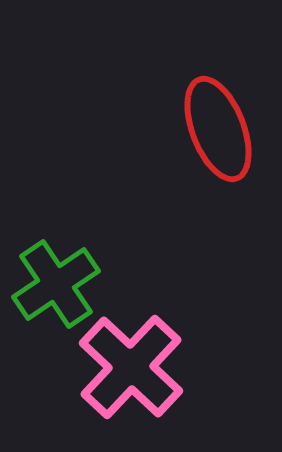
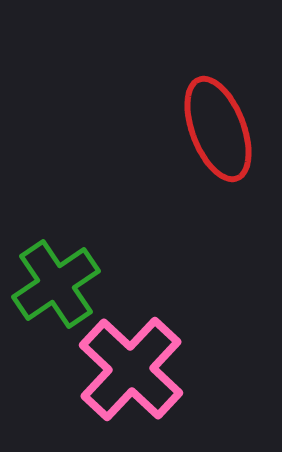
pink cross: moved 2 px down
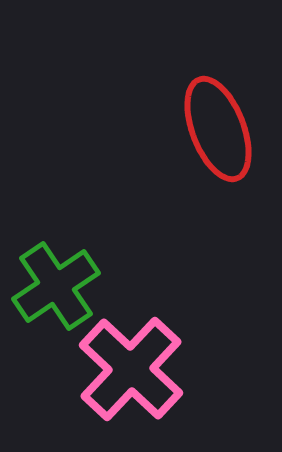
green cross: moved 2 px down
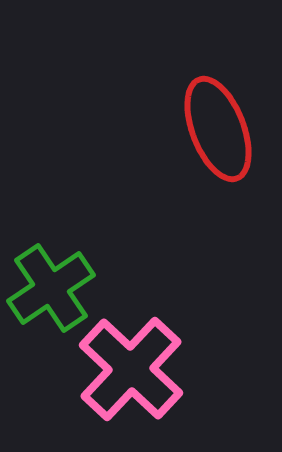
green cross: moved 5 px left, 2 px down
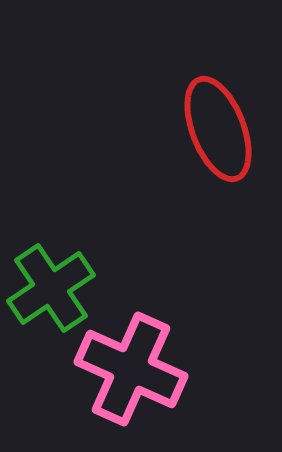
pink cross: rotated 19 degrees counterclockwise
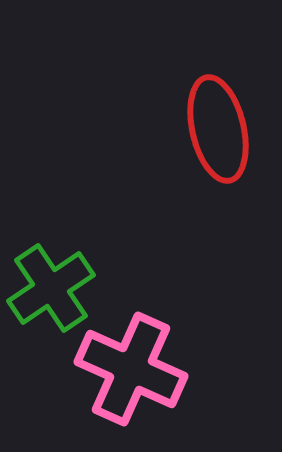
red ellipse: rotated 8 degrees clockwise
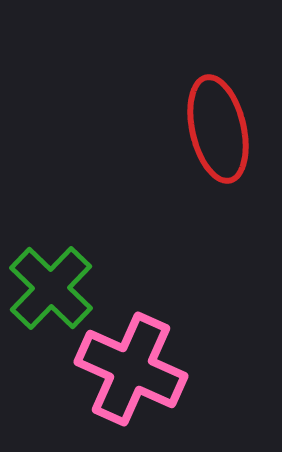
green cross: rotated 12 degrees counterclockwise
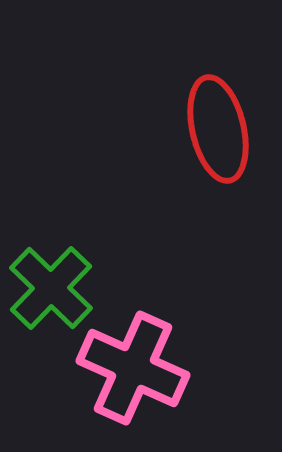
pink cross: moved 2 px right, 1 px up
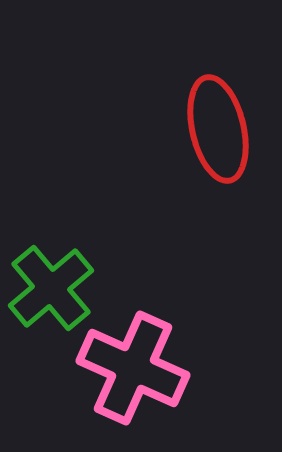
green cross: rotated 6 degrees clockwise
